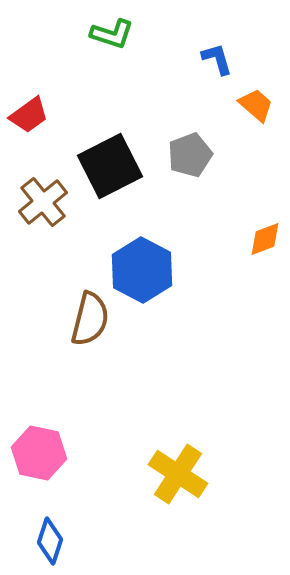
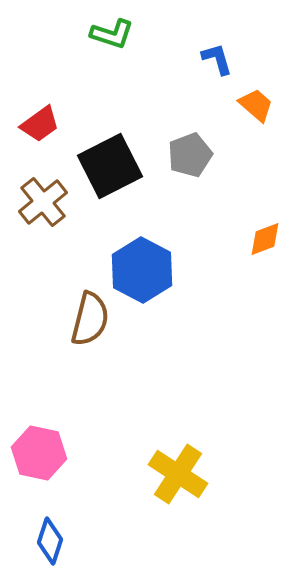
red trapezoid: moved 11 px right, 9 px down
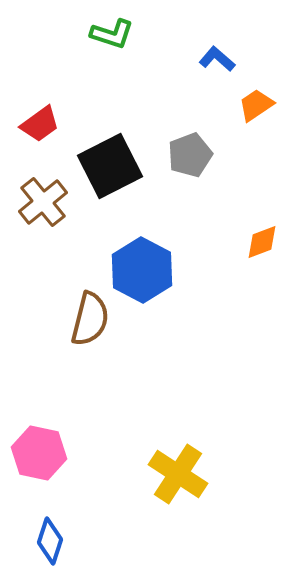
blue L-shape: rotated 33 degrees counterclockwise
orange trapezoid: rotated 75 degrees counterclockwise
orange diamond: moved 3 px left, 3 px down
